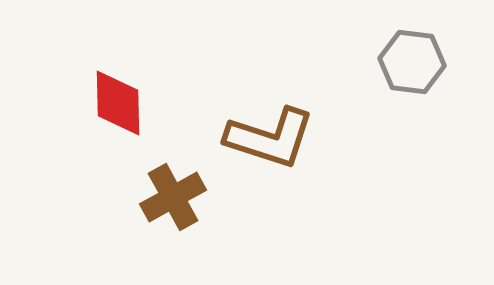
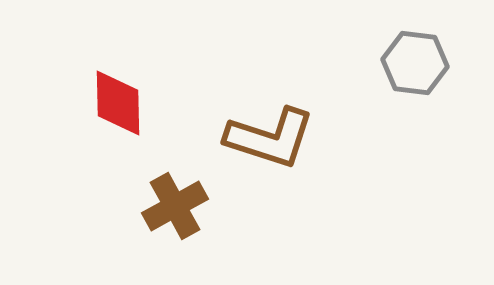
gray hexagon: moved 3 px right, 1 px down
brown cross: moved 2 px right, 9 px down
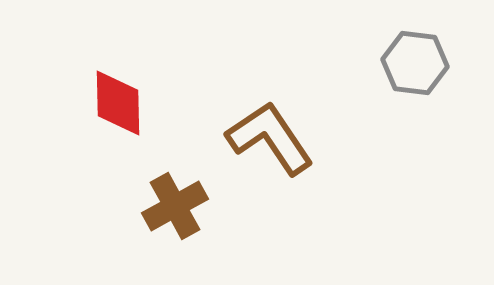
brown L-shape: rotated 142 degrees counterclockwise
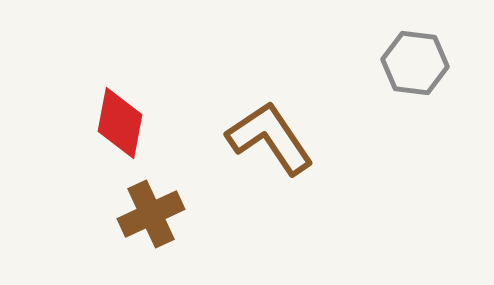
red diamond: moved 2 px right, 20 px down; rotated 12 degrees clockwise
brown cross: moved 24 px left, 8 px down; rotated 4 degrees clockwise
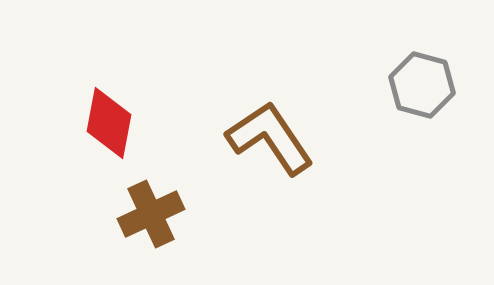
gray hexagon: moved 7 px right, 22 px down; rotated 8 degrees clockwise
red diamond: moved 11 px left
